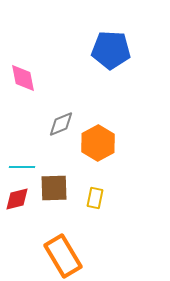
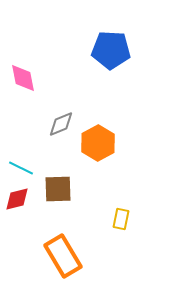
cyan line: moved 1 px left, 1 px down; rotated 25 degrees clockwise
brown square: moved 4 px right, 1 px down
yellow rectangle: moved 26 px right, 21 px down
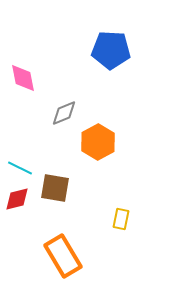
gray diamond: moved 3 px right, 11 px up
orange hexagon: moved 1 px up
cyan line: moved 1 px left
brown square: moved 3 px left, 1 px up; rotated 12 degrees clockwise
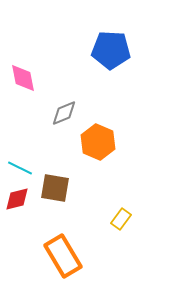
orange hexagon: rotated 8 degrees counterclockwise
yellow rectangle: rotated 25 degrees clockwise
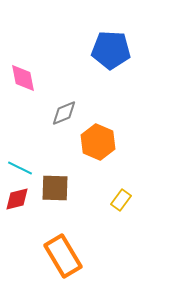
brown square: rotated 8 degrees counterclockwise
yellow rectangle: moved 19 px up
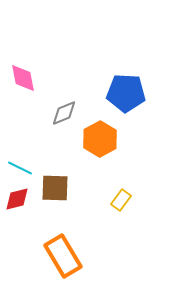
blue pentagon: moved 15 px right, 43 px down
orange hexagon: moved 2 px right, 3 px up; rotated 8 degrees clockwise
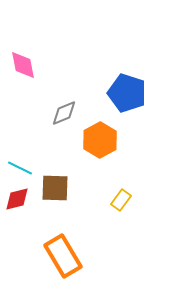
pink diamond: moved 13 px up
blue pentagon: moved 1 px right; rotated 15 degrees clockwise
orange hexagon: moved 1 px down
